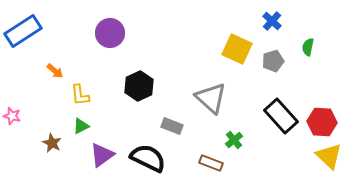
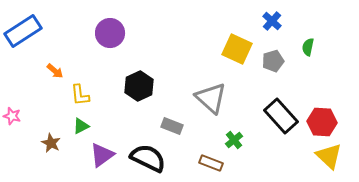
brown star: moved 1 px left
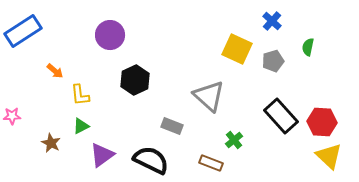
purple circle: moved 2 px down
black hexagon: moved 4 px left, 6 px up
gray triangle: moved 2 px left, 2 px up
pink star: rotated 18 degrees counterclockwise
black semicircle: moved 3 px right, 2 px down
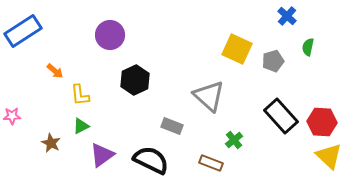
blue cross: moved 15 px right, 5 px up
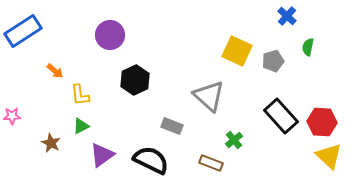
yellow square: moved 2 px down
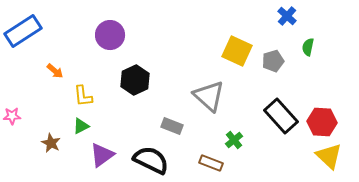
yellow L-shape: moved 3 px right, 1 px down
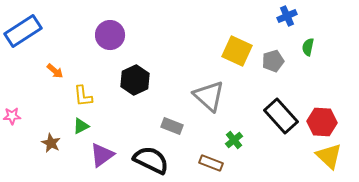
blue cross: rotated 24 degrees clockwise
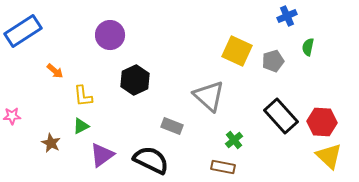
brown rectangle: moved 12 px right, 4 px down; rotated 10 degrees counterclockwise
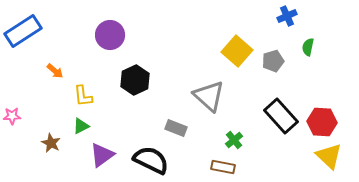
yellow square: rotated 16 degrees clockwise
gray rectangle: moved 4 px right, 2 px down
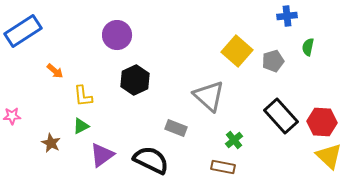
blue cross: rotated 18 degrees clockwise
purple circle: moved 7 px right
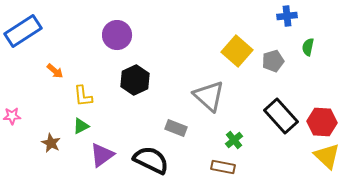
yellow triangle: moved 2 px left
